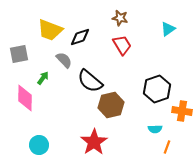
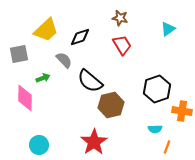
yellow trapezoid: moved 4 px left; rotated 64 degrees counterclockwise
green arrow: rotated 32 degrees clockwise
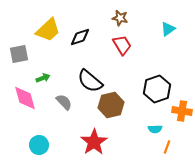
yellow trapezoid: moved 2 px right
gray semicircle: moved 42 px down
pink diamond: rotated 16 degrees counterclockwise
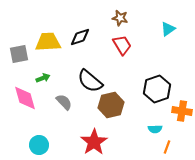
yellow trapezoid: moved 12 px down; rotated 140 degrees counterclockwise
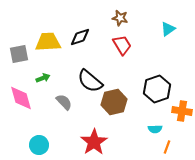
pink diamond: moved 4 px left
brown hexagon: moved 3 px right, 3 px up
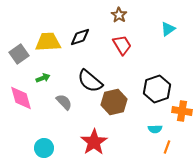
brown star: moved 1 px left, 3 px up; rotated 21 degrees clockwise
gray square: rotated 24 degrees counterclockwise
cyan circle: moved 5 px right, 3 px down
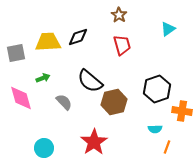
black diamond: moved 2 px left
red trapezoid: rotated 15 degrees clockwise
gray square: moved 3 px left, 1 px up; rotated 24 degrees clockwise
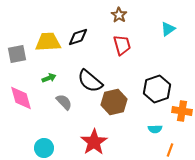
gray square: moved 1 px right, 1 px down
green arrow: moved 6 px right
orange line: moved 3 px right, 3 px down
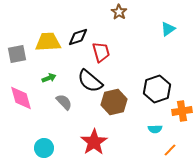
brown star: moved 3 px up
red trapezoid: moved 21 px left, 7 px down
orange cross: rotated 18 degrees counterclockwise
orange line: rotated 24 degrees clockwise
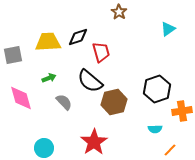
gray square: moved 4 px left, 1 px down
